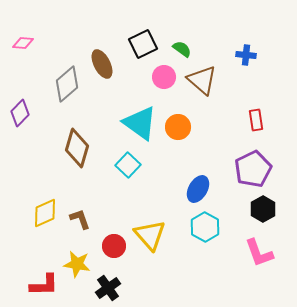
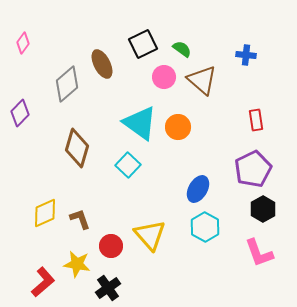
pink diamond: rotated 60 degrees counterclockwise
red circle: moved 3 px left
red L-shape: moved 1 px left, 3 px up; rotated 40 degrees counterclockwise
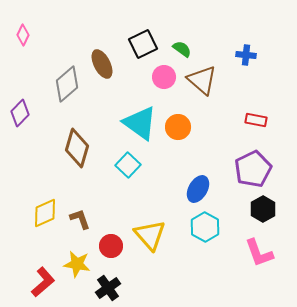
pink diamond: moved 8 px up; rotated 10 degrees counterclockwise
red rectangle: rotated 70 degrees counterclockwise
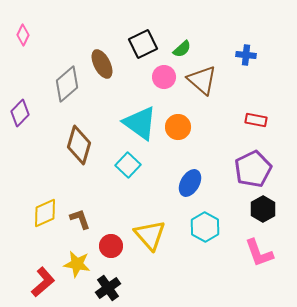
green semicircle: rotated 102 degrees clockwise
brown diamond: moved 2 px right, 3 px up
blue ellipse: moved 8 px left, 6 px up
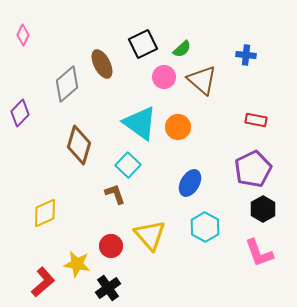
brown L-shape: moved 35 px right, 25 px up
